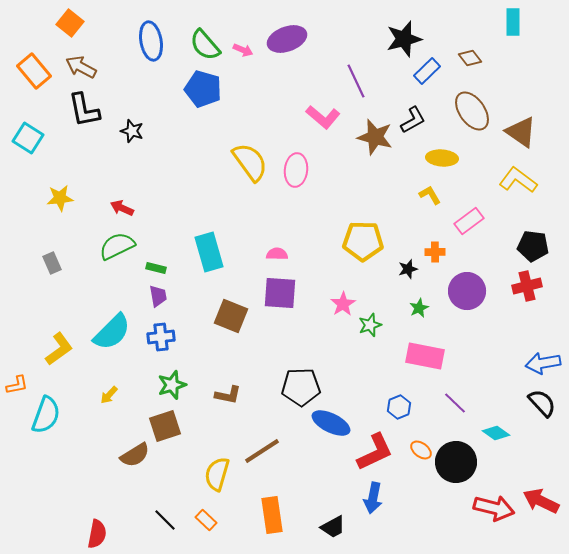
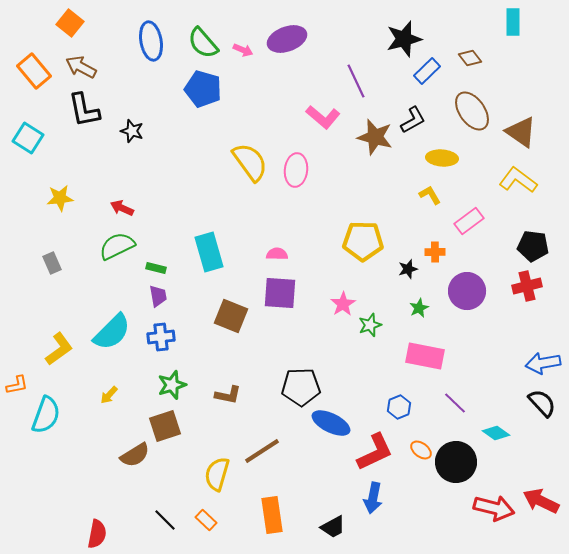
green semicircle at (205, 45): moved 2 px left, 2 px up
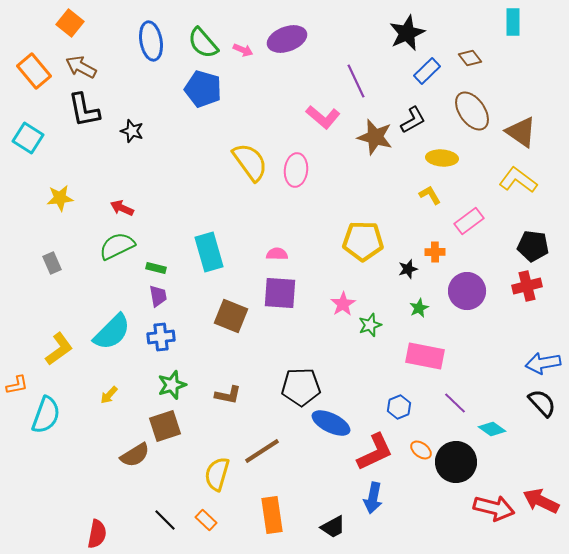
black star at (404, 39): moved 3 px right, 6 px up; rotated 9 degrees counterclockwise
cyan diamond at (496, 433): moved 4 px left, 4 px up
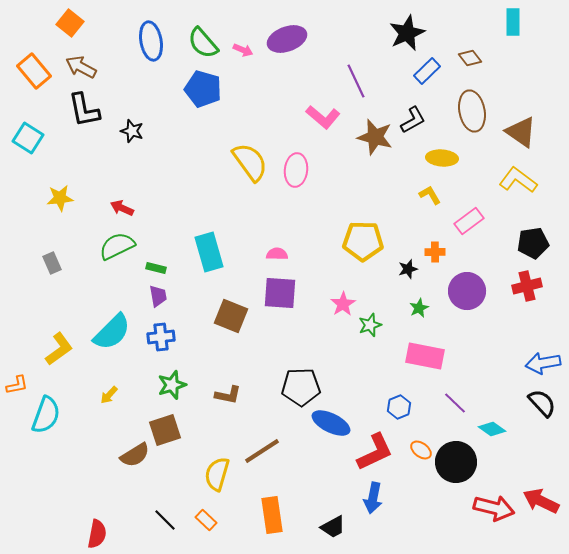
brown ellipse at (472, 111): rotated 24 degrees clockwise
black pentagon at (533, 246): moved 3 px up; rotated 16 degrees counterclockwise
brown square at (165, 426): moved 4 px down
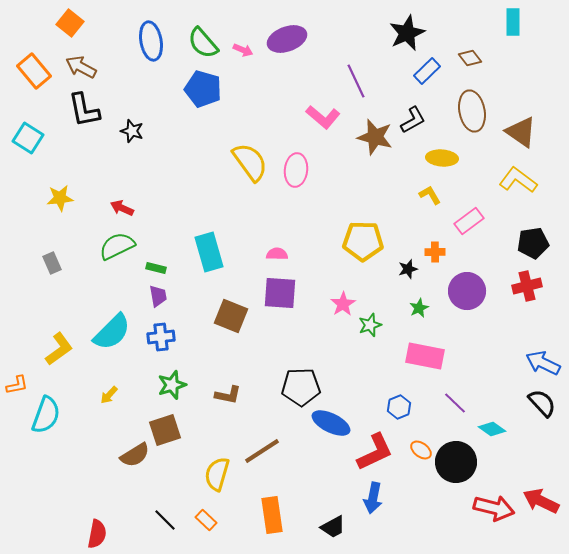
blue arrow at (543, 363): rotated 36 degrees clockwise
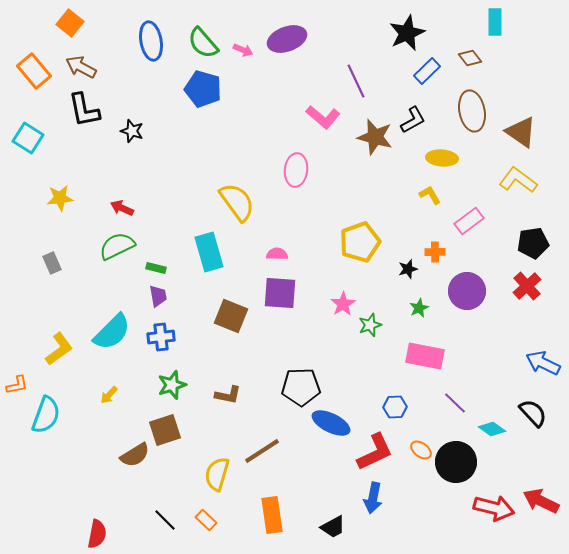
cyan rectangle at (513, 22): moved 18 px left
yellow semicircle at (250, 162): moved 13 px left, 40 px down
yellow pentagon at (363, 241): moved 3 px left, 1 px down; rotated 21 degrees counterclockwise
red cross at (527, 286): rotated 28 degrees counterclockwise
black semicircle at (542, 403): moved 9 px left, 10 px down
blue hexagon at (399, 407): moved 4 px left; rotated 20 degrees clockwise
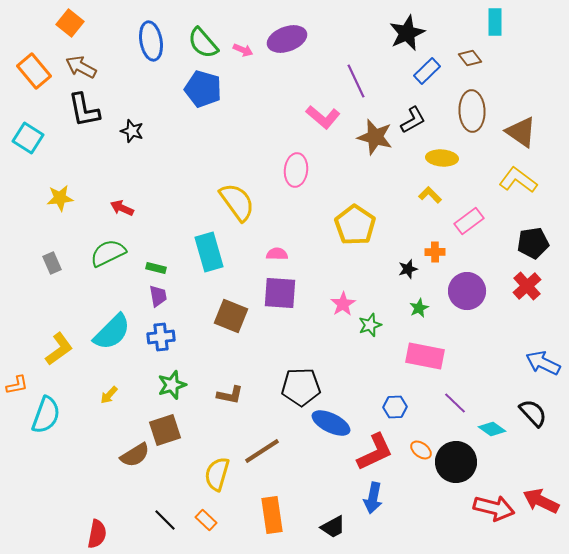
brown ellipse at (472, 111): rotated 9 degrees clockwise
yellow L-shape at (430, 195): rotated 15 degrees counterclockwise
yellow pentagon at (360, 242): moved 5 px left, 17 px up; rotated 18 degrees counterclockwise
green semicircle at (117, 246): moved 9 px left, 7 px down
brown L-shape at (228, 395): moved 2 px right
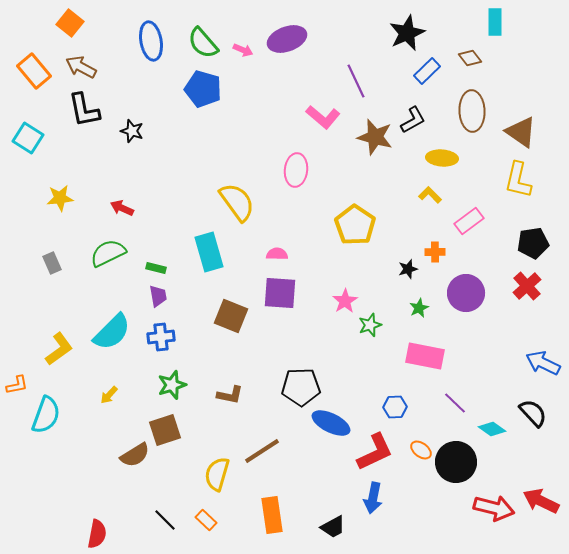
yellow L-shape at (518, 180): rotated 114 degrees counterclockwise
purple circle at (467, 291): moved 1 px left, 2 px down
pink star at (343, 304): moved 2 px right, 3 px up
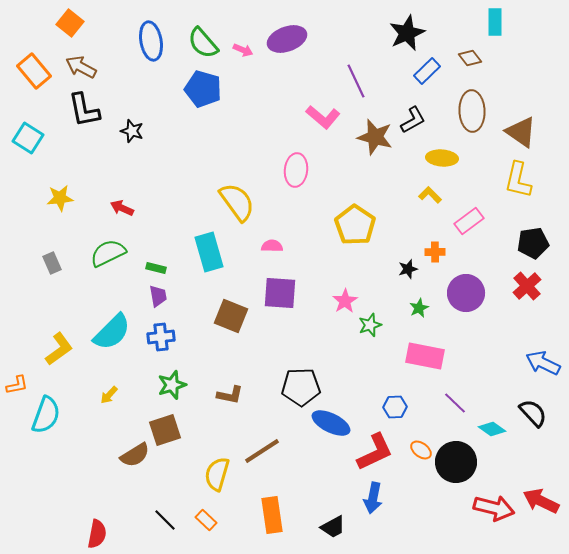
pink semicircle at (277, 254): moved 5 px left, 8 px up
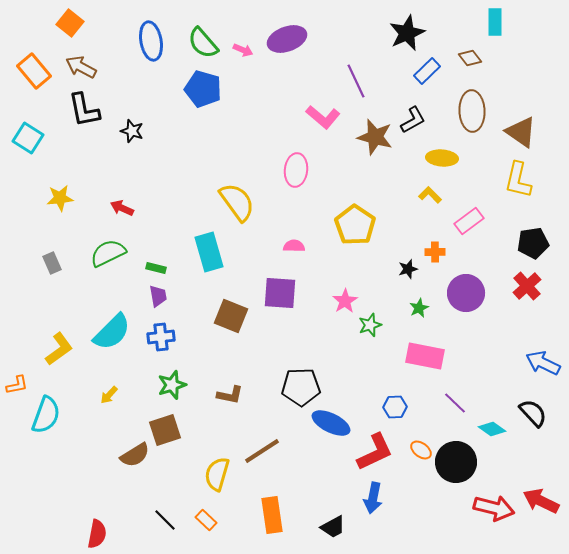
pink semicircle at (272, 246): moved 22 px right
